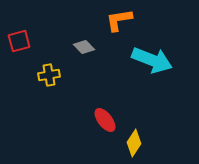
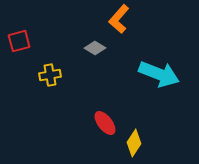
orange L-shape: moved 1 px up; rotated 40 degrees counterclockwise
gray diamond: moved 11 px right, 1 px down; rotated 15 degrees counterclockwise
cyan arrow: moved 7 px right, 14 px down
yellow cross: moved 1 px right
red ellipse: moved 3 px down
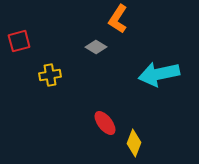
orange L-shape: moved 1 px left; rotated 8 degrees counterclockwise
gray diamond: moved 1 px right, 1 px up
cyan arrow: rotated 147 degrees clockwise
yellow diamond: rotated 12 degrees counterclockwise
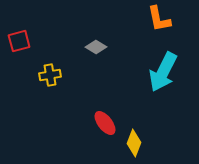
orange L-shape: moved 41 px right; rotated 44 degrees counterclockwise
cyan arrow: moved 4 px right, 2 px up; rotated 51 degrees counterclockwise
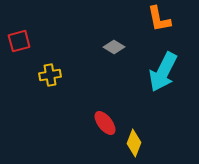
gray diamond: moved 18 px right
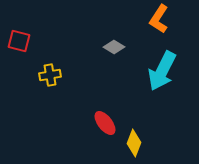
orange L-shape: rotated 44 degrees clockwise
red square: rotated 30 degrees clockwise
cyan arrow: moved 1 px left, 1 px up
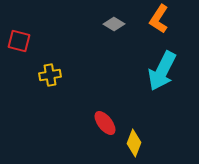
gray diamond: moved 23 px up
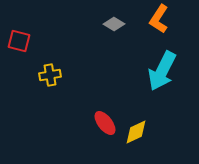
yellow diamond: moved 2 px right, 11 px up; rotated 44 degrees clockwise
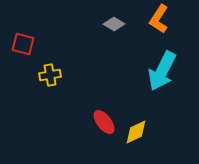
red square: moved 4 px right, 3 px down
red ellipse: moved 1 px left, 1 px up
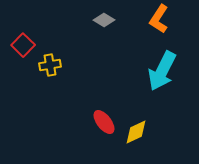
gray diamond: moved 10 px left, 4 px up
red square: moved 1 px down; rotated 30 degrees clockwise
yellow cross: moved 10 px up
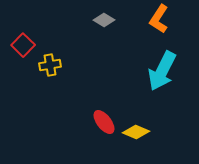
yellow diamond: rotated 48 degrees clockwise
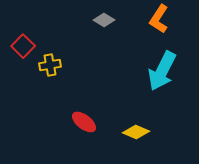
red square: moved 1 px down
red ellipse: moved 20 px left; rotated 15 degrees counterclockwise
